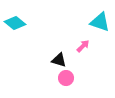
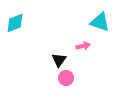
cyan diamond: rotated 60 degrees counterclockwise
pink arrow: rotated 32 degrees clockwise
black triangle: rotated 49 degrees clockwise
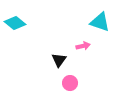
cyan diamond: rotated 60 degrees clockwise
pink circle: moved 4 px right, 5 px down
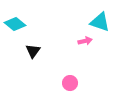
cyan diamond: moved 1 px down
pink arrow: moved 2 px right, 5 px up
black triangle: moved 26 px left, 9 px up
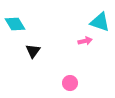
cyan diamond: rotated 20 degrees clockwise
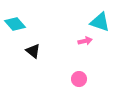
cyan diamond: rotated 10 degrees counterclockwise
black triangle: rotated 28 degrees counterclockwise
pink circle: moved 9 px right, 4 px up
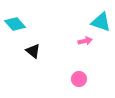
cyan triangle: moved 1 px right
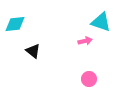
cyan diamond: rotated 55 degrees counterclockwise
pink circle: moved 10 px right
